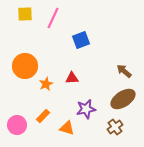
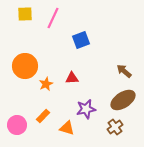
brown ellipse: moved 1 px down
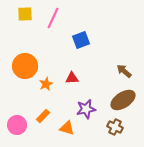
brown cross: rotated 28 degrees counterclockwise
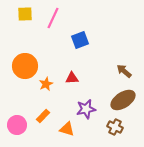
blue square: moved 1 px left
orange triangle: moved 1 px down
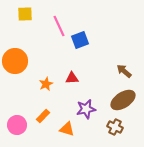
pink line: moved 6 px right, 8 px down; rotated 50 degrees counterclockwise
orange circle: moved 10 px left, 5 px up
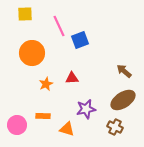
orange circle: moved 17 px right, 8 px up
orange rectangle: rotated 48 degrees clockwise
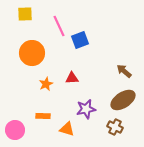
pink circle: moved 2 px left, 5 px down
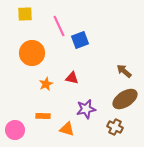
red triangle: rotated 16 degrees clockwise
brown ellipse: moved 2 px right, 1 px up
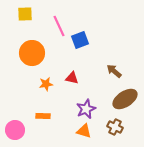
brown arrow: moved 10 px left
orange star: rotated 16 degrees clockwise
purple star: rotated 12 degrees counterclockwise
orange triangle: moved 17 px right, 2 px down
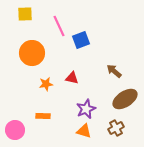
blue square: moved 1 px right
brown cross: moved 1 px right, 1 px down; rotated 35 degrees clockwise
